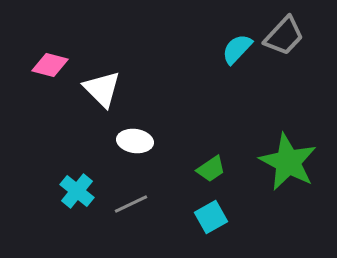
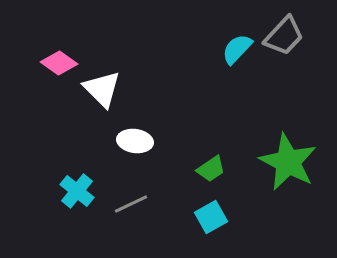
pink diamond: moved 9 px right, 2 px up; rotated 21 degrees clockwise
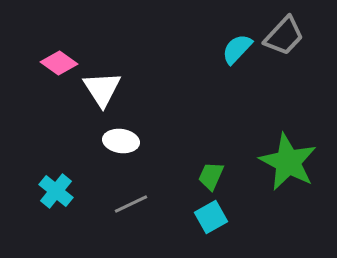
white triangle: rotated 12 degrees clockwise
white ellipse: moved 14 px left
green trapezoid: moved 7 px down; rotated 148 degrees clockwise
cyan cross: moved 21 px left
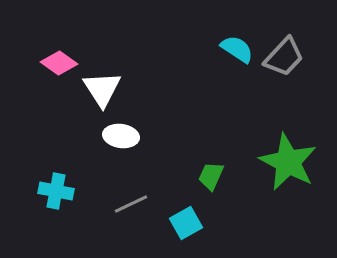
gray trapezoid: moved 21 px down
cyan semicircle: rotated 80 degrees clockwise
white ellipse: moved 5 px up
cyan cross: rotated 28 degrees counterclockwise
cyan square: moved 25 px left, 6 px down
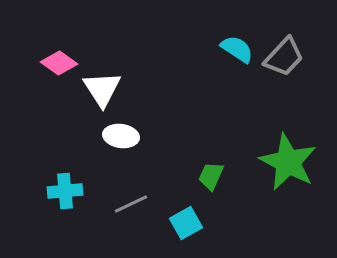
cyan cross: moved 9 px right; rotated 16 degrees counterclockwise
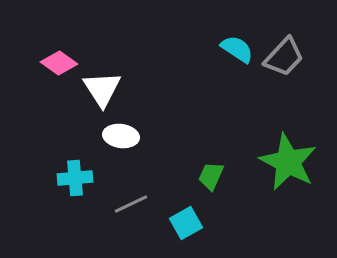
cyan cross: moved 10 px right, 13 px up
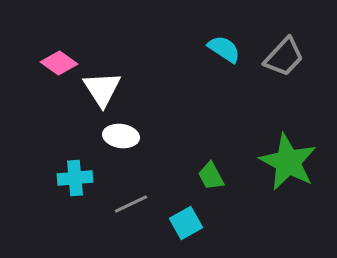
cyan semicircle: moved 13 px left
green trapezoid: rotated 52 degrees counterclockwise
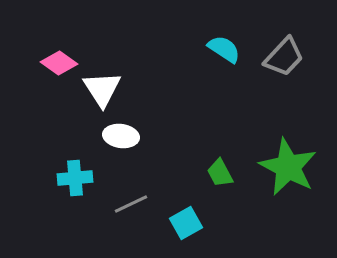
green star: moved 5 px down
green trapezoid: moved 9 px right, 3 px up
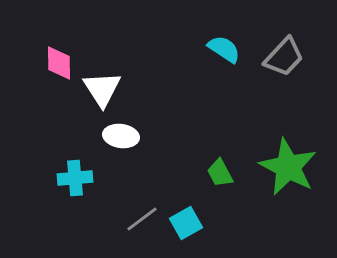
pink diamond: rotated 54 degrees clockwise
gray line: moved 11 px right, 15 px down; rotated 12 degrees counterclockwise
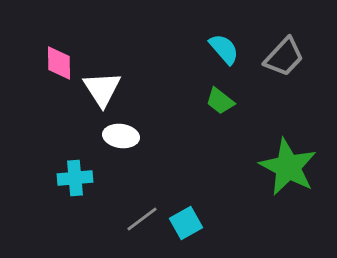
cyan semicircle: rotated 16 degrees clockwise
green trapezoid: moved 72 px up; rotated 24 degrees counterclockwise
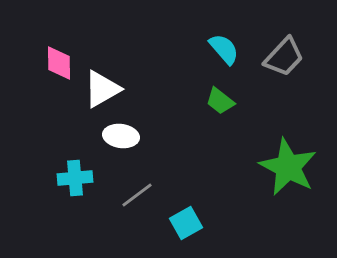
white triangle: rotated 33 degrees clockwise
gray line: moved 5 px left, 24 px up
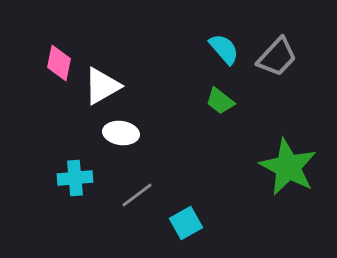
gray trapezoid: moved 7 px left
pink diamond: rotated 12 degrees clockwise
white triangle: moved 3 px up
white ellipse: moved 3 px up
